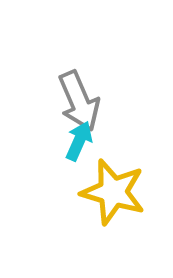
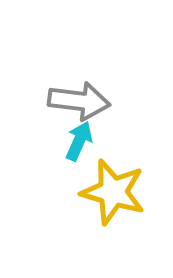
gray arrow: rotated 60 degrees counterclockwise
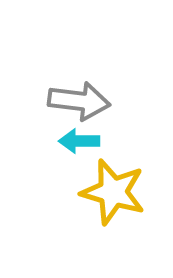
cyan arrow: rotated 114 degrees counterclockwise
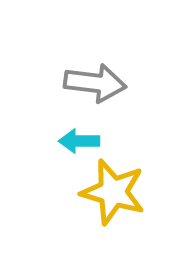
gray arrow: moved 16 px right, 18 px up
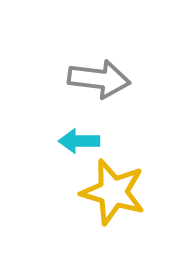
gray arrow: moved 4 px right, 4 px up
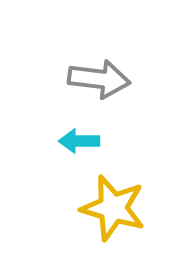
yellow star: moved 16 px down
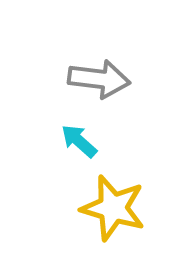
cyan arrow: rotated 42 degrees clockwise
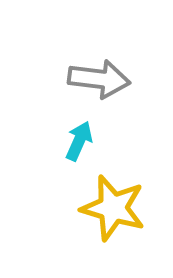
cyan arrow: rotated 72 degrees clockwise
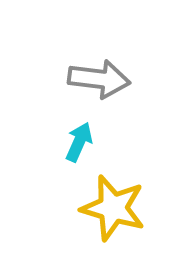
cyan arrow: moved 1 px down
